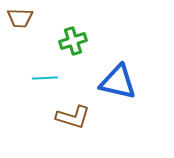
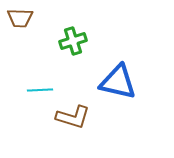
cyan line: moved 5 px left, 12 px down
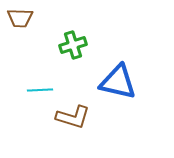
green cross: moved 4 px down
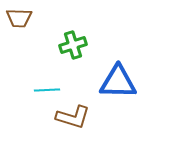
brown trapezoid: moved 1 px left
blue triangle: rotated 12 degrees counterclockwise
cyan line: moved 7 px right
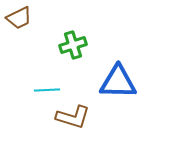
brown trapezoid: rotated 28 degrees counterclockwise
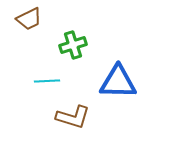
brown trapezoid: moved 10 px right, 1 px down
cyan line: moved 9 px up
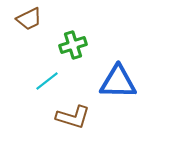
cyan line: rotated 35 degrees counterclockwise
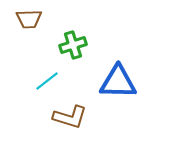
brown trapezoid: rotated 24 degrees clockwise
brown L-shape: moved 3 px left
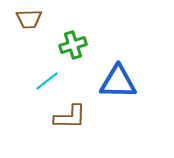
brown L-shape: rotated 16 degrees counterclockwise
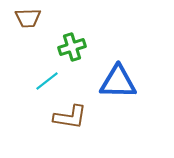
brown trapezoid: moved 1 px left, 1 px up
green cross: moved 1 px left, 2 px down
brown L-shape: rotated 8 degrees clockwise
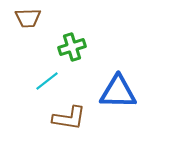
blue triangle: moved 10 px down
brown L-shape: moved 1 px left, 1 px down
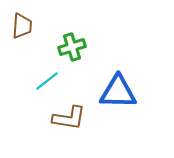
brown trapezoid: moved 6 px left, 8 px down; rotated 84 degrees counterclockwise
